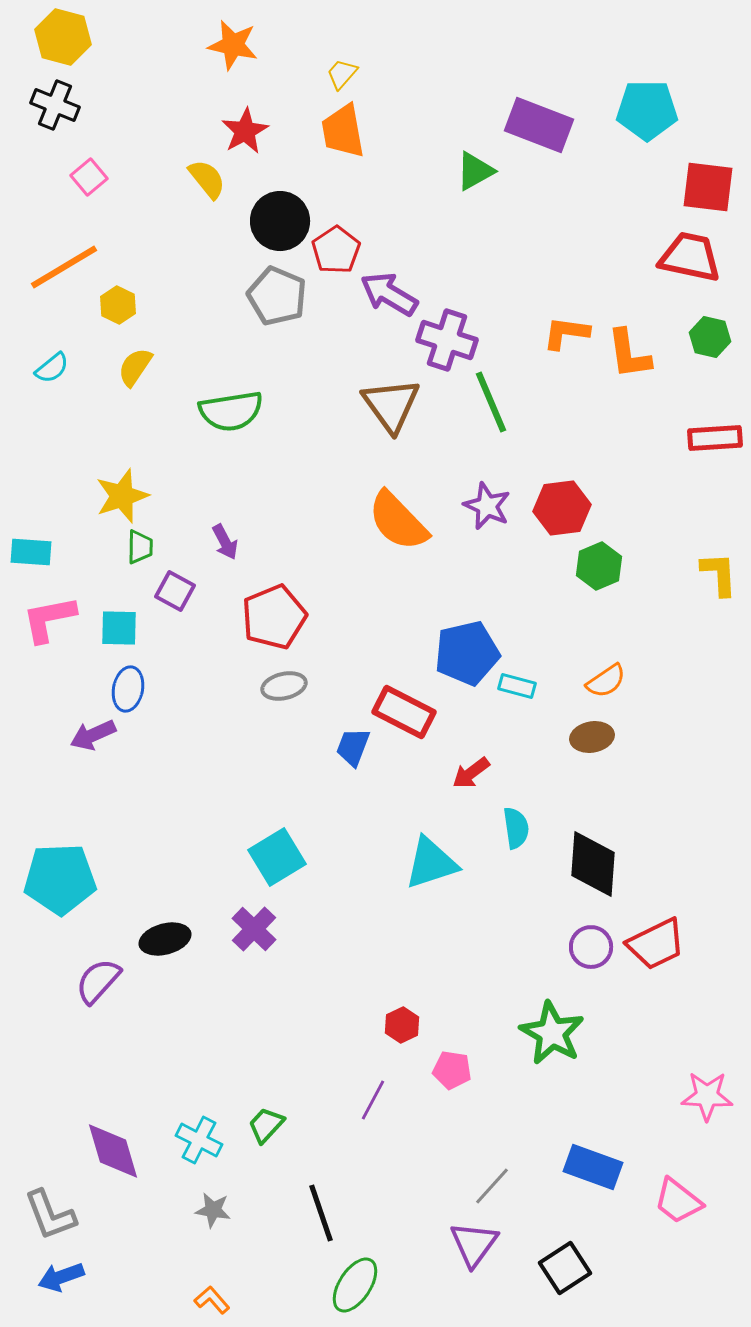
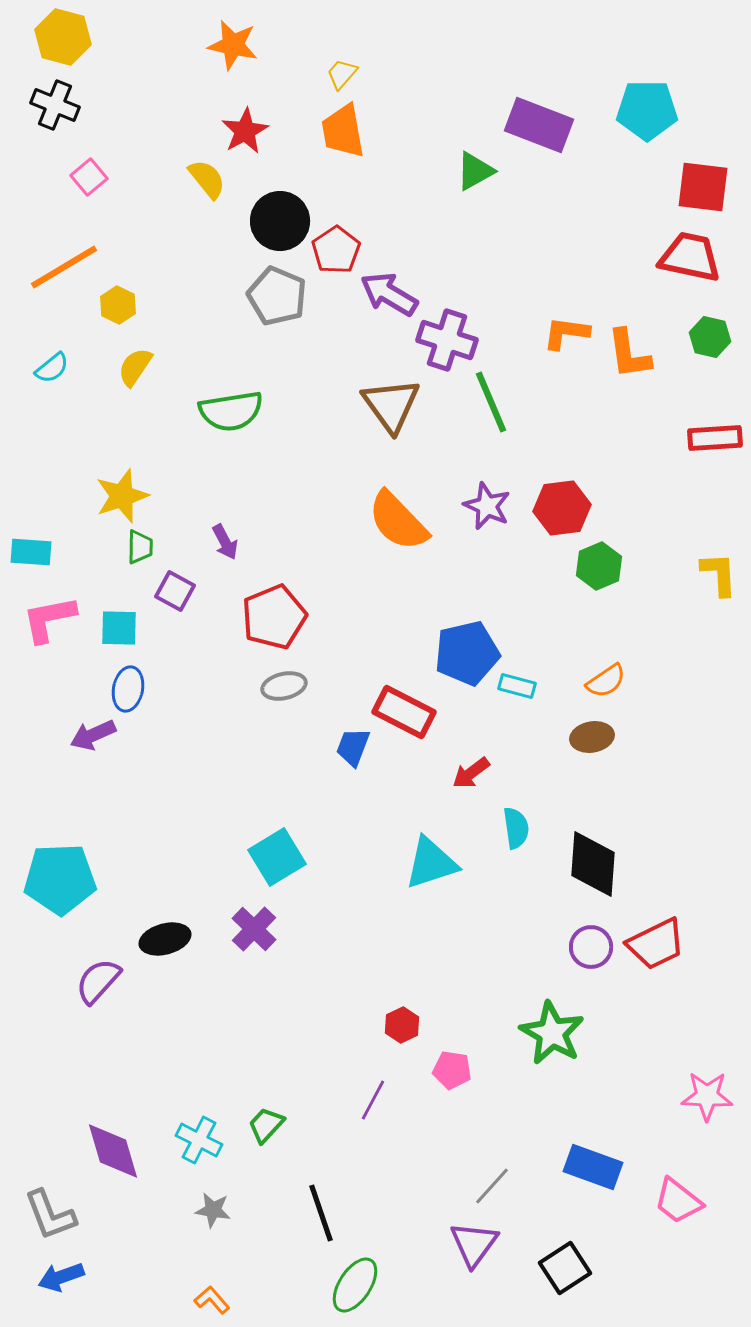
red square at (708, 187): moved 5 px left
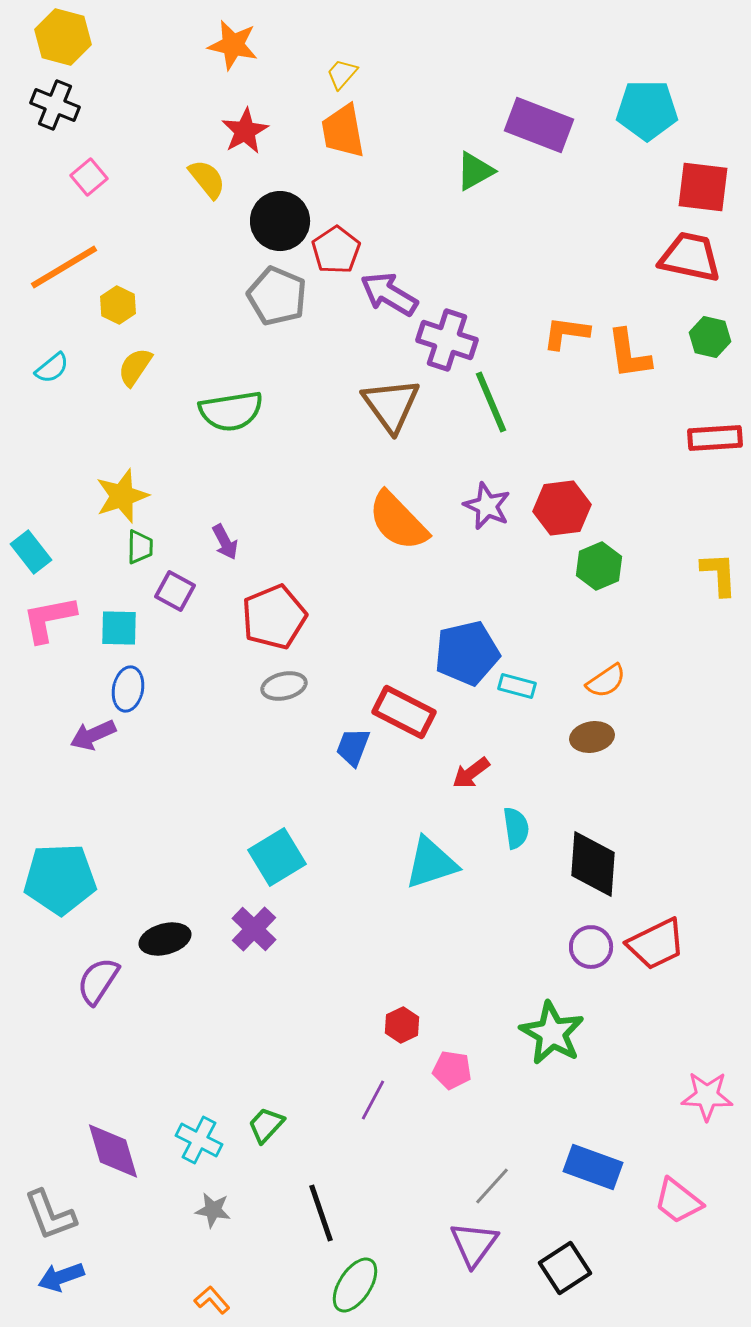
cyan rectangle at (31, 552): rotated 48 degrees clockwise
purple semicircle at (98, 981): rotated 9 degrees counterclockwise
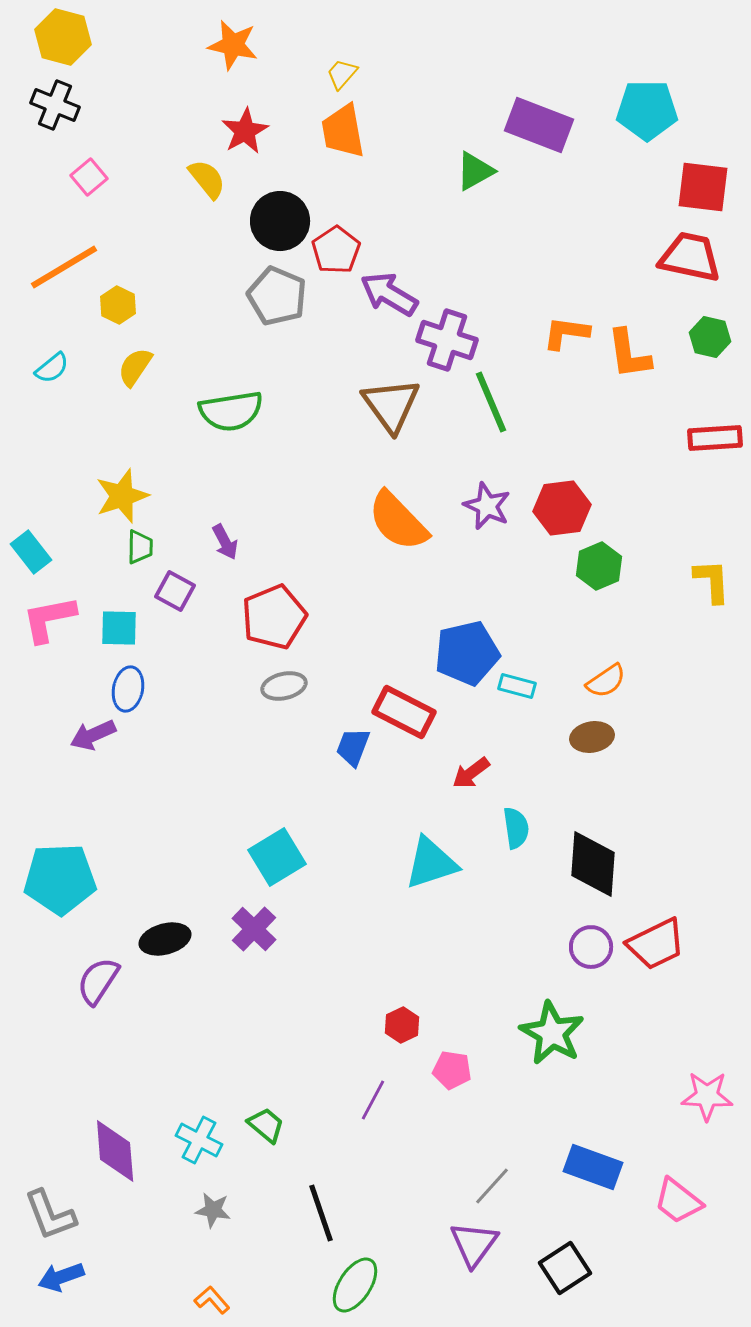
yellow L-shape at (719, 574): moved 7 px left, 7 px down
green trapezoid at (266, 1125): rotated 87 degrees clockwise
purple diamond at (113, 1151): moved 2 px right; rotated 12 degrees clockwise
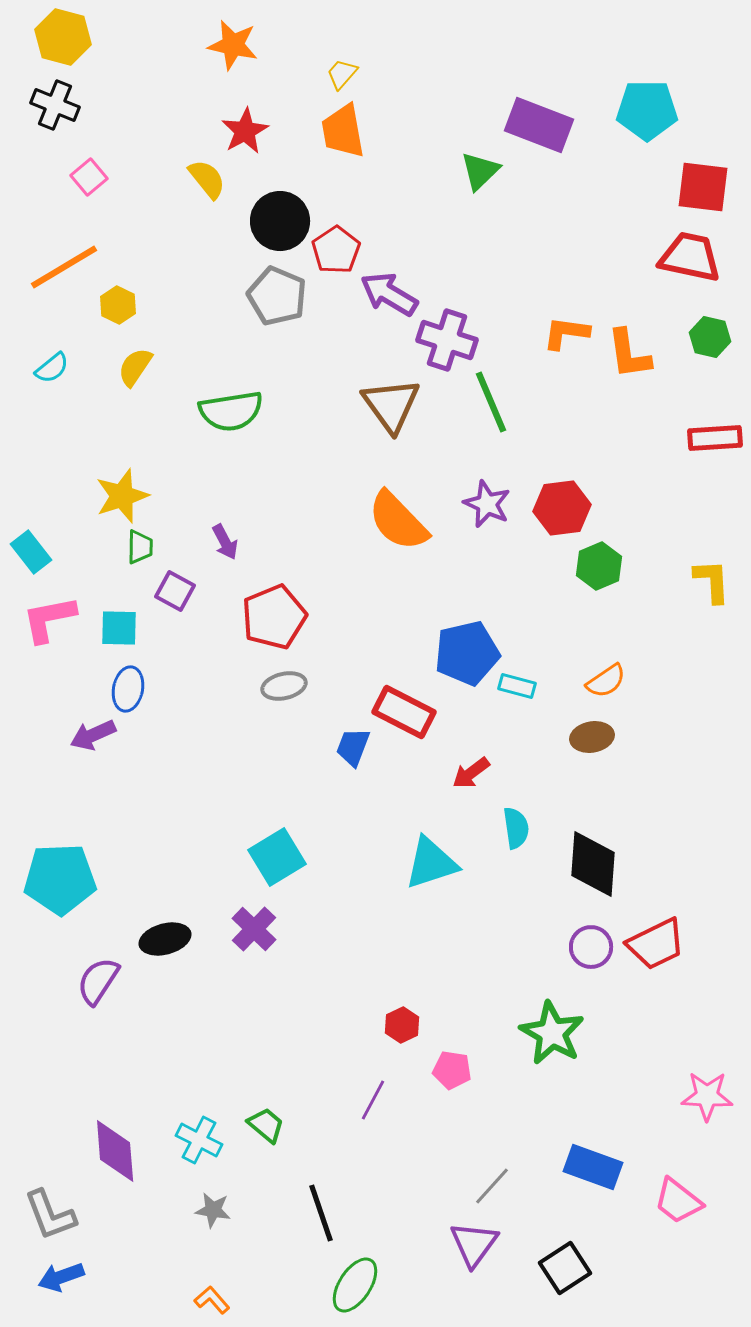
green triangle at (475, 171): moved 5 px right; rotated 15 degrees counterclockwise
purple star at (487, 506): moved 2 px up
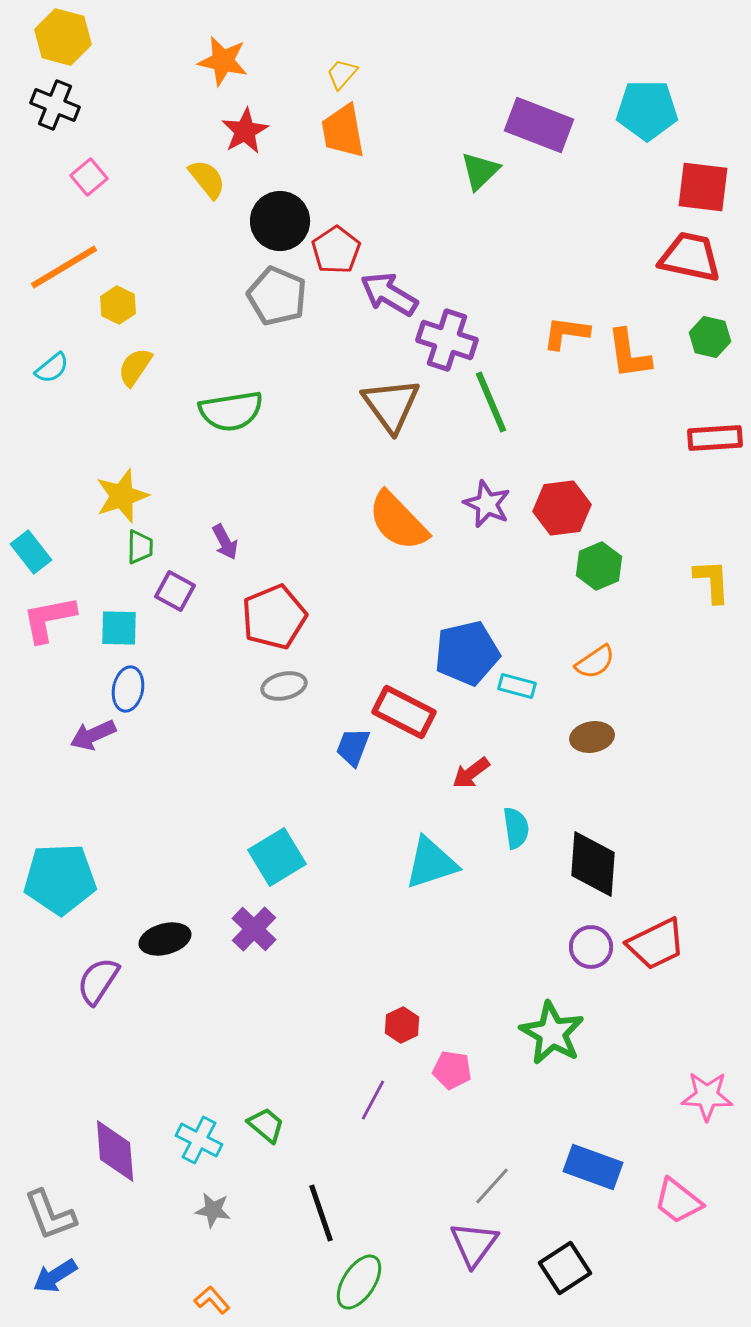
orange star at (233, 45): moved 10 px left, 16 px down
orange semicircle at (606, 681): moved 11 px left, 19 px up
blue arrow at (61, 1277): moved 6 px left, 1 px up; rotated 12 degrees counterclockwise
green ellipse at (355, 1285): moved 4 px right, 3 px up
